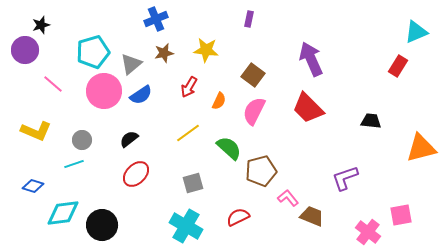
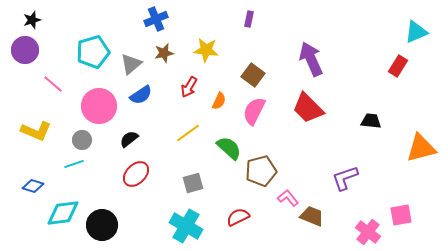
black star: moved 9 px left, 5 px up
pink circle: moved 5 px left, 15 px down
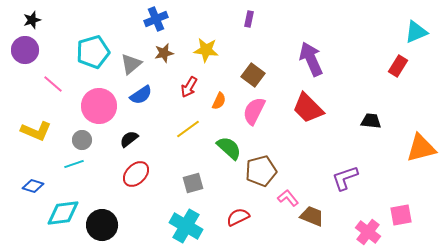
yellow line: moved 4 px up
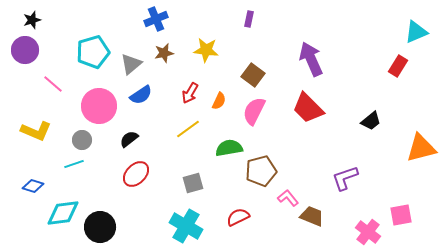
red arrow: moved 1 px right, 6 px down
black trapezoid: rotated 135 degrees clockwise
green semicircle: rotated 52 degrees counterclockwise
black circle: moved 2 px left, 2 px down
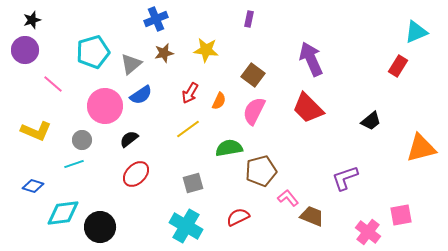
pink circle: moved 6 px right
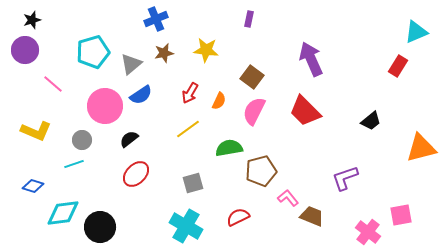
brown square: moved 1 px left, 2 px down
red trapezoid: moved 3 px left, 3 px down
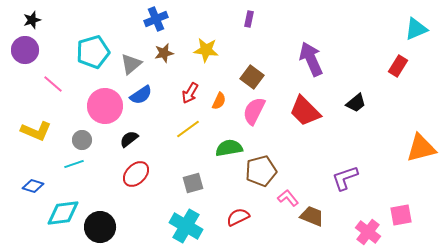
cyan triangle: moved 3 px up
black trapezoid: moved 15 px left, 18 px up
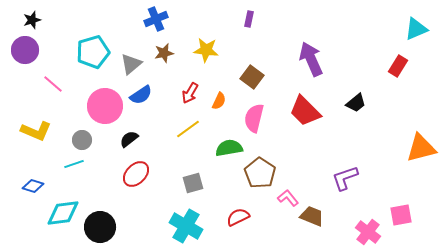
pink semicircle: moved 7 px down; rotated 12 degrees counterclockwise
brown pentagon: moved 1 px left, 2 px down; rotated 24 degrees counterclockwise
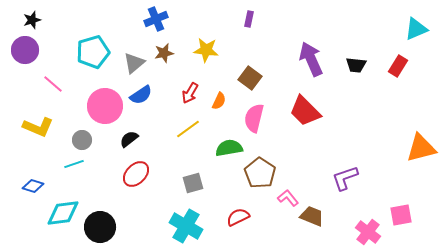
gray triangle: moved 3 px right, 1 px up
brown square: moved 2 px left, 1 px down
black trapezoid: moved 38 px up; rotated 45 degrees clockwise
yellow L-shape: moved 2 px right, 4 px up
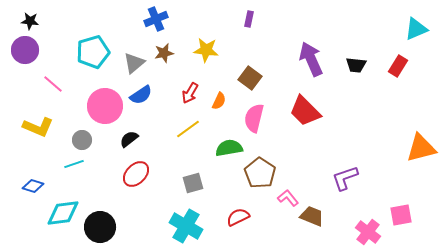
black star: moved 2 px left, 1 px down; rotated 24 degrees clockwise
